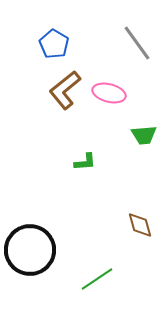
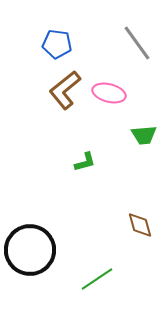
blue pentagon: moved 3 px right; rotated 24 degrees counterclockwise
green L-shape: rotated 10 degrees counterclockwise
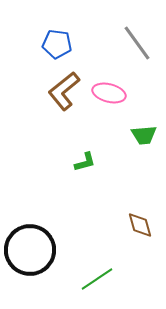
brown L-shape: moved 1 px left, 1 px down
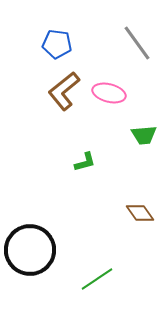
brown diamond: moved 12 px up; rotated 20 degrees counterclockwise
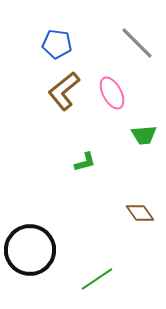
gray line: rotated 9 degrees counterclockwise
pink ellipse: moved 3 px right; rotated 48 degrees clockwise
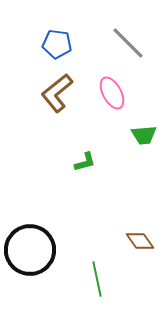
gray line: moved 9 px left
brown L-shape: moved 7 px left, 2 px down
brown diamond: moved 28 px down
green line: rotated 68 degrees counterclockwise
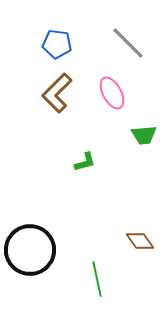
brown L-shape: rotated 6 degrees counterclockwise
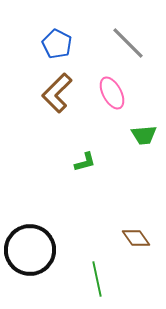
blue pentagon: rotated 20 degrees clockwise
brown diamond: moved 4 px left, 3 px up
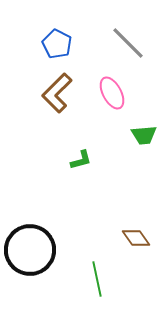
green L-shape: moved 4 px left, 2 px up
